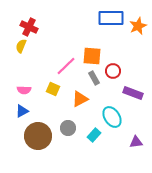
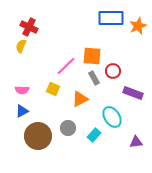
pink semicircle: moved 2 px left
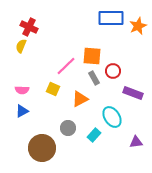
brown circle: moved 4 px right, 12 px down
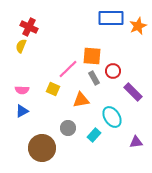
pink line: moved 2 px right, 3 px down
purple rectangle: moved 1 px up; rotated 24 degrees clockwise
orange triangle: moved 1 px right, 1 px down; rotated 18 degrees clockwise
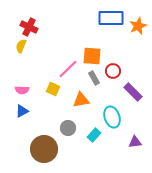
cyan ellipse: rotated 15 degrees clockwise
purple triangle: moved 1 px left
brown circle: moved 2 px right, 1 px down
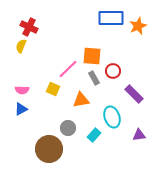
purple rectangle: moved 1 px right, 2 px down
blue triangle: moved 1 px left, 2 px up
purple triangle: moved 4 px right, 7 px up
brown circle: moved 5 px right
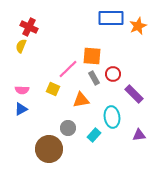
red circle: moved 3 px down
cyan ellipse: rotated 10 degrees clockwise
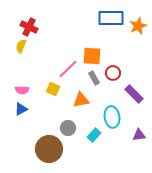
red circle: moved 1 px up
